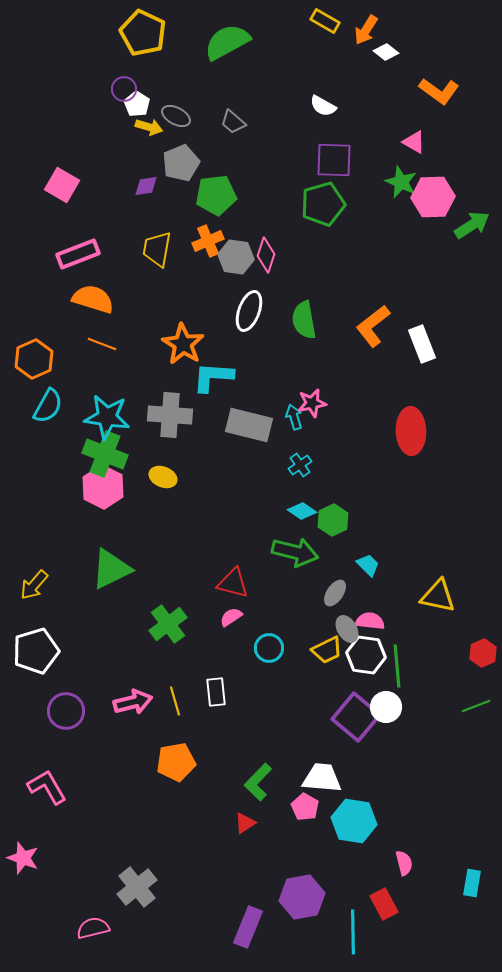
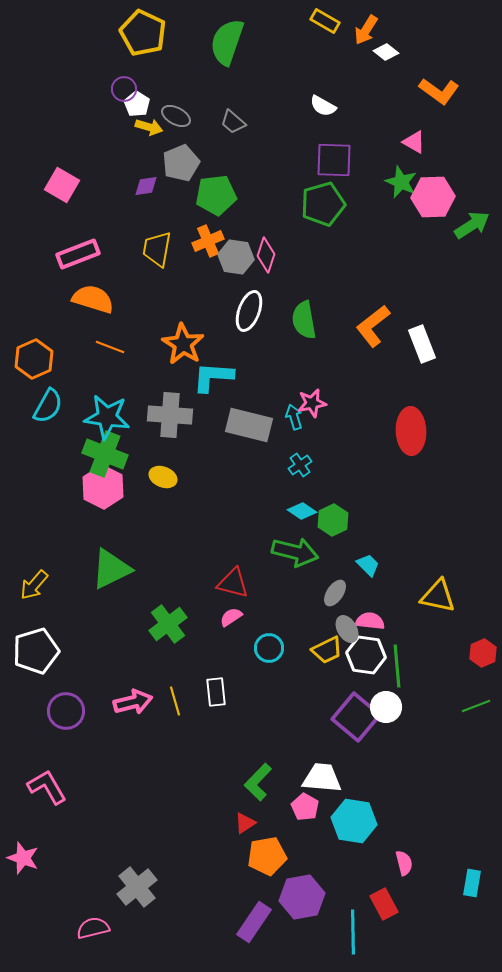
green semicircle at (227, 42): rotated 42 degrees counterclockwise
orange line at (102, 344): moved 8 px right, 3 px down
orange pentagon at (176, 762): moved 91 px right, 94 px down
purple rectangle at (248, 927): moved 6 px right, 5 px up; rotated 12 degrees clockwise
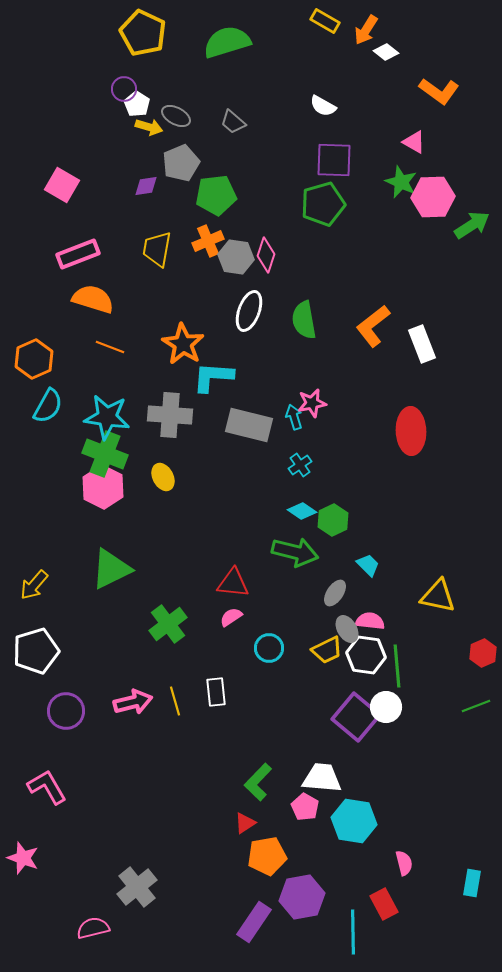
green semicircle at (227, 42): rotated 54 degrees clockwise
yellow ellipse at (163, 477): rotated 40 degrees clockwise
red triangle at (233, 583): rotated 8 degrees counterclockwise
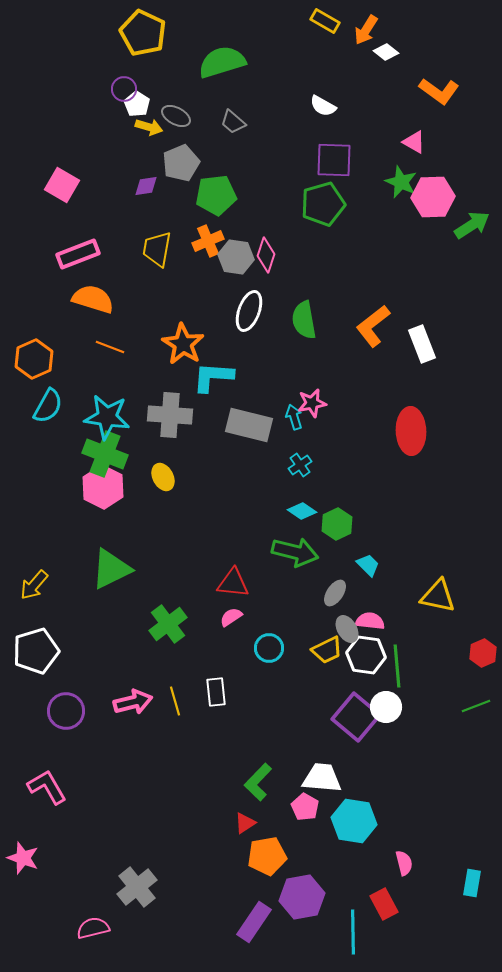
green semicircle at (227, 42): moved 5 px left, 20 px down
green hexagon at (333, 520): moved 4 px right, 4 px down
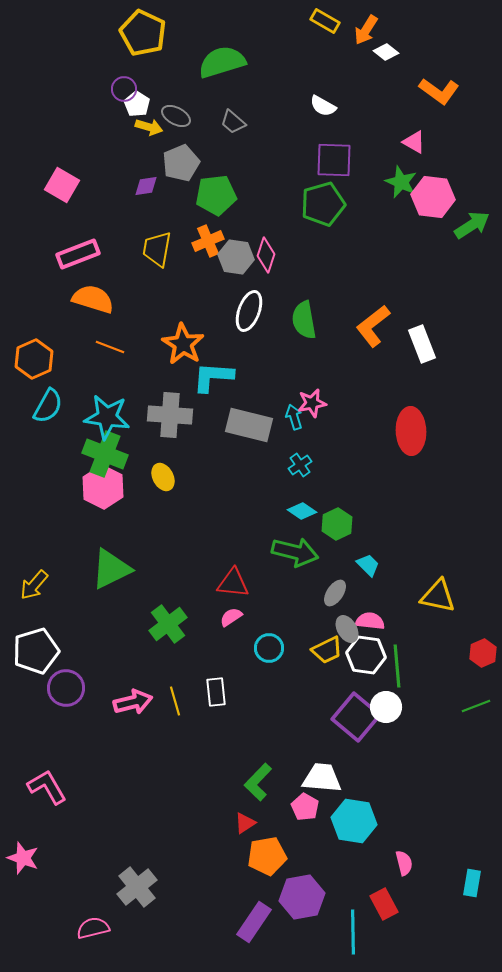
pink hexagon at (433, 197): rotated 9 degrees clockwise
purple circle at (66, 711): moved 23 px up
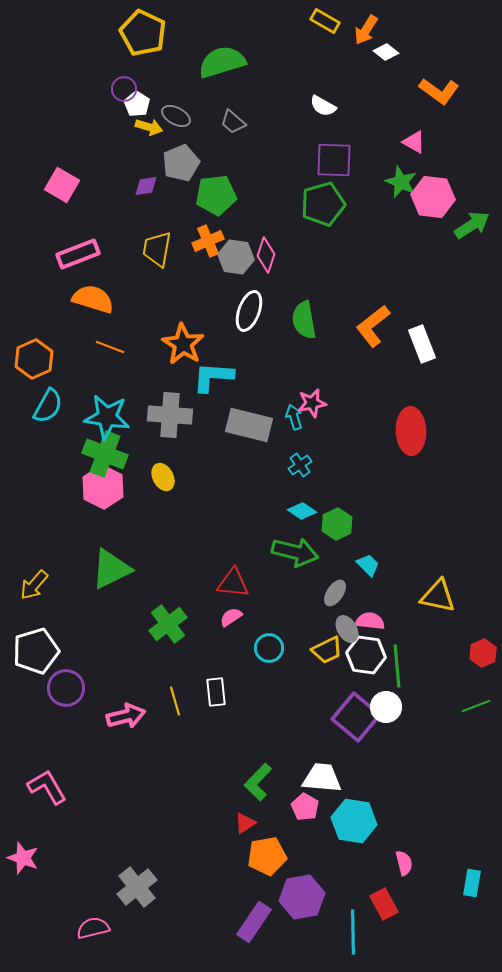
pink arrow at (133, 702): moved 7 px left, 14 px down
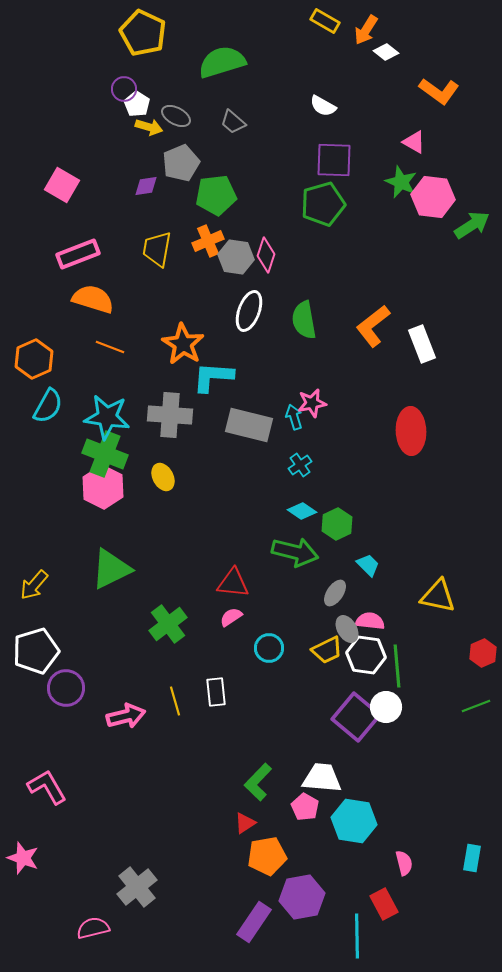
cyan rectangle at (472, 883): moved 25 px up
cyan line at (353, 932): moved 4 px right, 4 px down
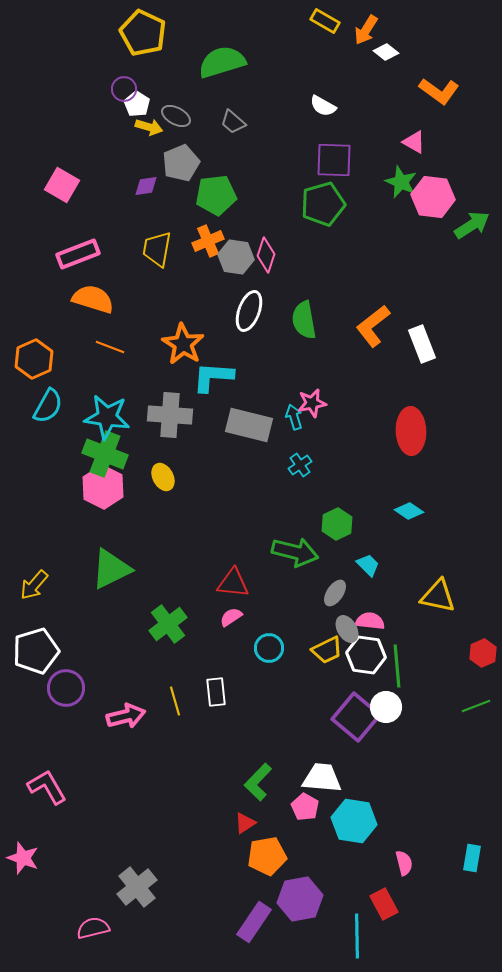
cyan diamond at (302, 511): moved 107 px right
purple hexagon at (302, 897): moved 2 px left, 2 px down
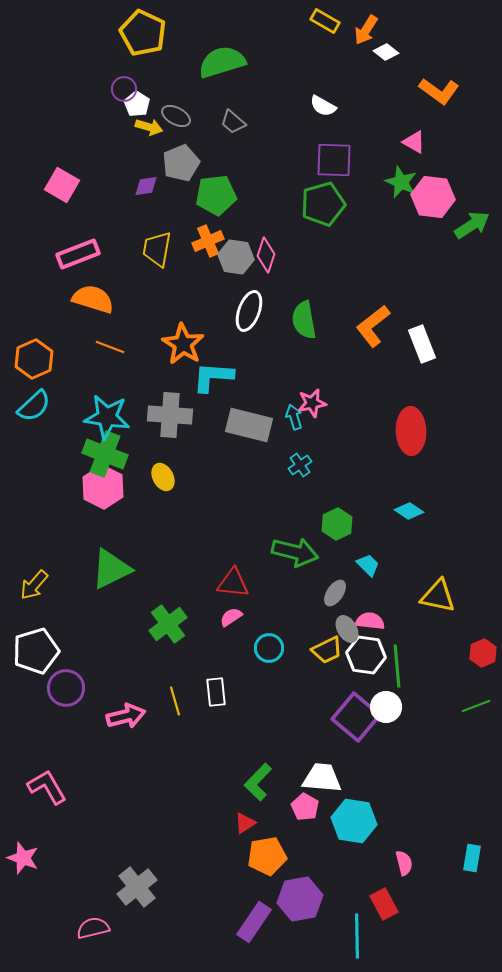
cyan semicircle at (48, 406): moved 14 px left; rotated 18 degrees clockwise
